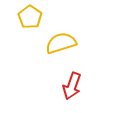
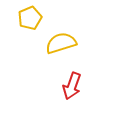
yellow pentagon: moved 1 px down; rotated 15 degrees clockwise
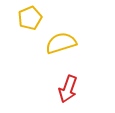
red arrow: moved 4 px left, 3 px down
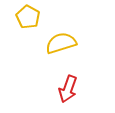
yellow pentagon: moved 2 px left, 1 px up; rotated 20 degrees counterclockwise
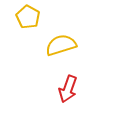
yellow semicircle: moved 2 px down
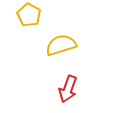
yellow pentagon: moved 1 px right, 2 px up
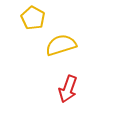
yellow pentagon: moved 4 px right, 3 px down
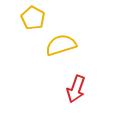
red arrow: moved 8 px right
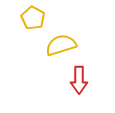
red arrow: moved 3 px right, 9 px up; rotated 20 degrees counterclockwise
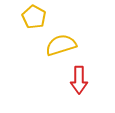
yellow pentagon: moved 1 px right, 1 px up
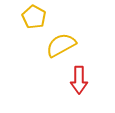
yellow semicircle: rotated 12 degrees counterclockwise
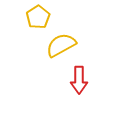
yellow pentagon: moved 4 px right; rotated 10 degrees clockwise
